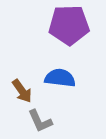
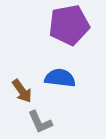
purple pentagon: rotated 9 degrees counterclockwise
gray L-shape: moved 1 px down
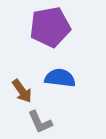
purple pentagon: moved 19 px left, 2 px down
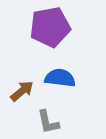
brown arrow: rotated 95 degrees counterclockwise
gray L-shape: moved 8 px right; rotated 12 degrees clockwise
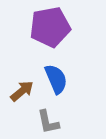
blue semicircle: moved 4 px left, 1 px down; rotated 60 degrees clockwise
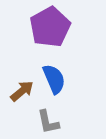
purple pentagon: rotated 18 degrees counterclockwise
blue semicircle: moved 2 px left
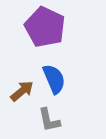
purple pentagon: moved 5 px left; rotated 18 degrees counterclockwise
gray L-shape: moved 1 px right, 2 px up
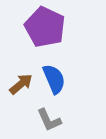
brown arrow: moved 1 px left, 7 px up
gray L-shape: rotated 12 degrees counterclockwise
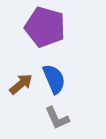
purple pentagon: rotated 9 degrees counterclockwise
gray L-shape: moved 8 px right, 2 px up
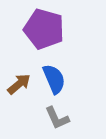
purple pentagon: moved 1 px left, 2 px down
brown arrow: moved 2 px left
